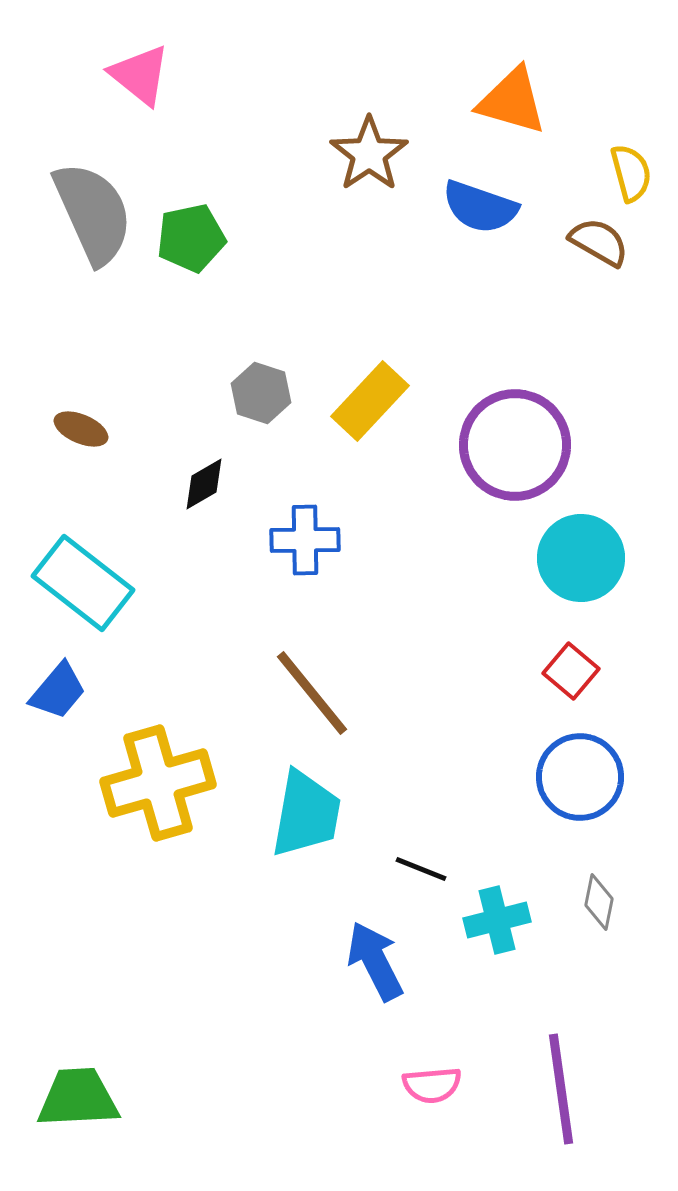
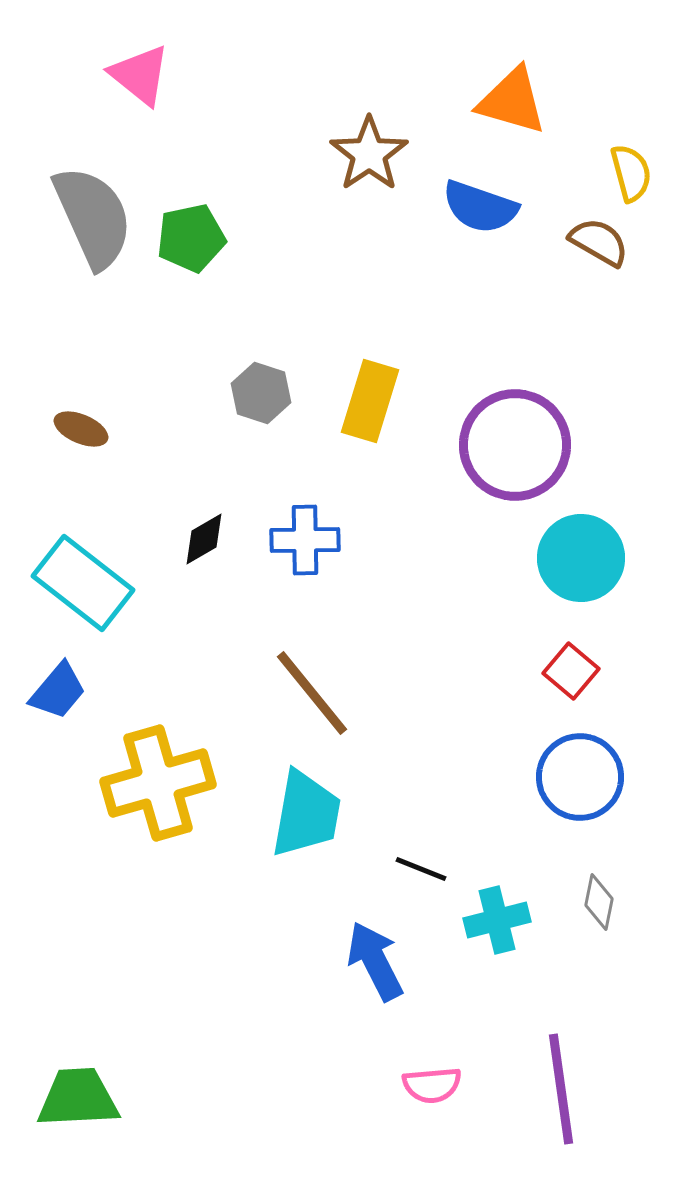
gray semicircle: moved 4 px down
yellow rectangle: rotated 26 degrees counterclockwise
black diamond: moved 55 px down
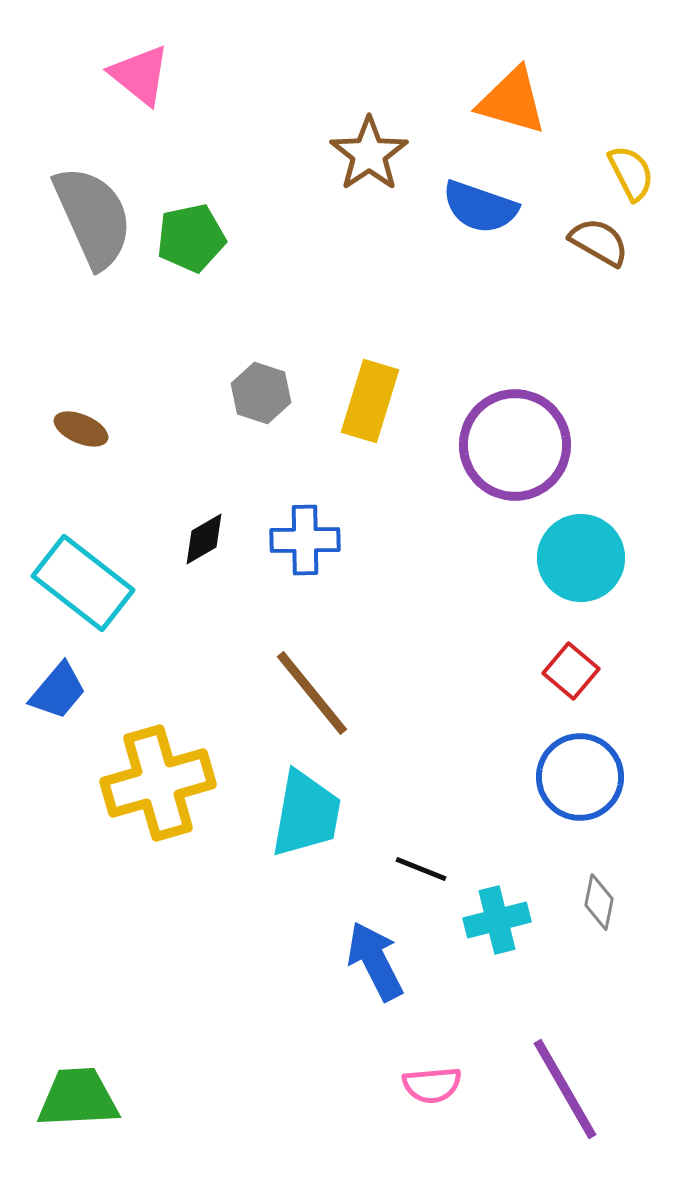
yellow semicircle: rotated 12 degrees counterclockwise
purple line: moved 4 px right; rotated 22 degrees counterclockwise
